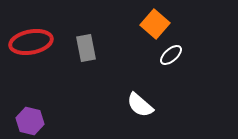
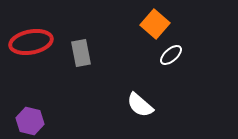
gray rectangle: moved 5 px left, 5 px down
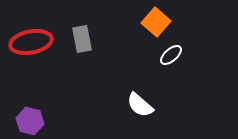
orange square: moved 1 px right, 2 px up
gray rectangle: moved 1 px right, 14 px up
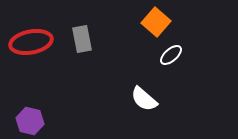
white semicircle: moved 4 px right, 6 px up
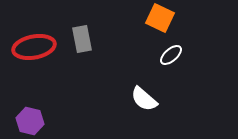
orange square: moved 4 px right, 4 px up; rotated 16 degrees counterclockwise
red ellipse: moved 3 px right, 5 px down
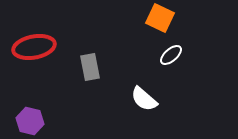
gray rectangle: moved 8 px right, 28 px down
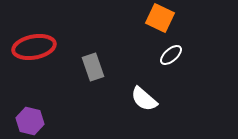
gray rectangle: moved 3 px right; rotated 8 degrees counterclockwise
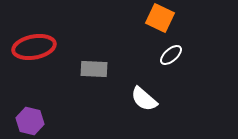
gray rectangle: moved 1 px right, 2 px down; rotated 68 degrees counterclockwise
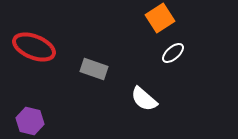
orange square: rotated 32 degrees clockwise
red ellipse: rotated 33 degrees clockwise
white ellipse: moved 2 px right, 2 px up
gray rectangle: rotated 16 degrees clockwise
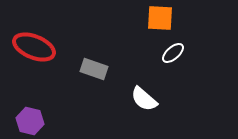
orange square: rotated 36 degrees clockwise
